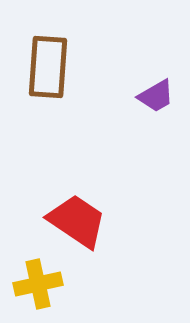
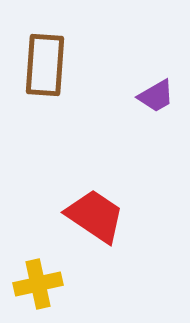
brown rectangle: moved 3 px left, 2 px up
red trapezoid: moved 18 px right, 5 px up
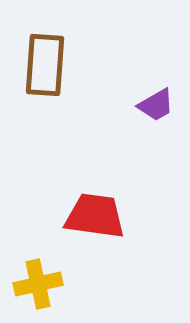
purple trapezoid: moved 9 px down
red trapezoid: rotated 26 degrees counterclockwise
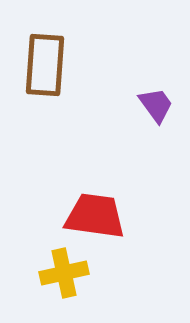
purple trapezoid: rotated 96 degrees counterclockwise
yellow cross: moved 26 px right, 11 px up
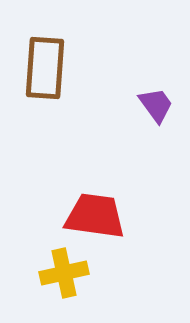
brown rectangle: moved 3 px down
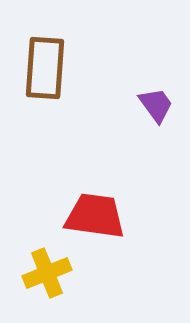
yellow cross: moved 17 px left; rotated 9 degrees counterclockwise
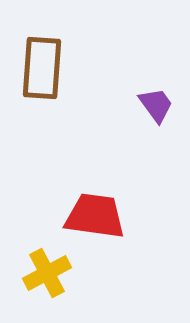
brown rectangle: moved 3 px left
yellow cross: rotated 6 degrees counterclockwise
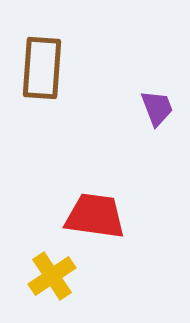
purple trapezoid: moved 1 px right, 3 px down; rotated 15 degrees clockwise
yellow cross: moved 5 px right, 3 px down; rotated 6 degrees counterclockwise
